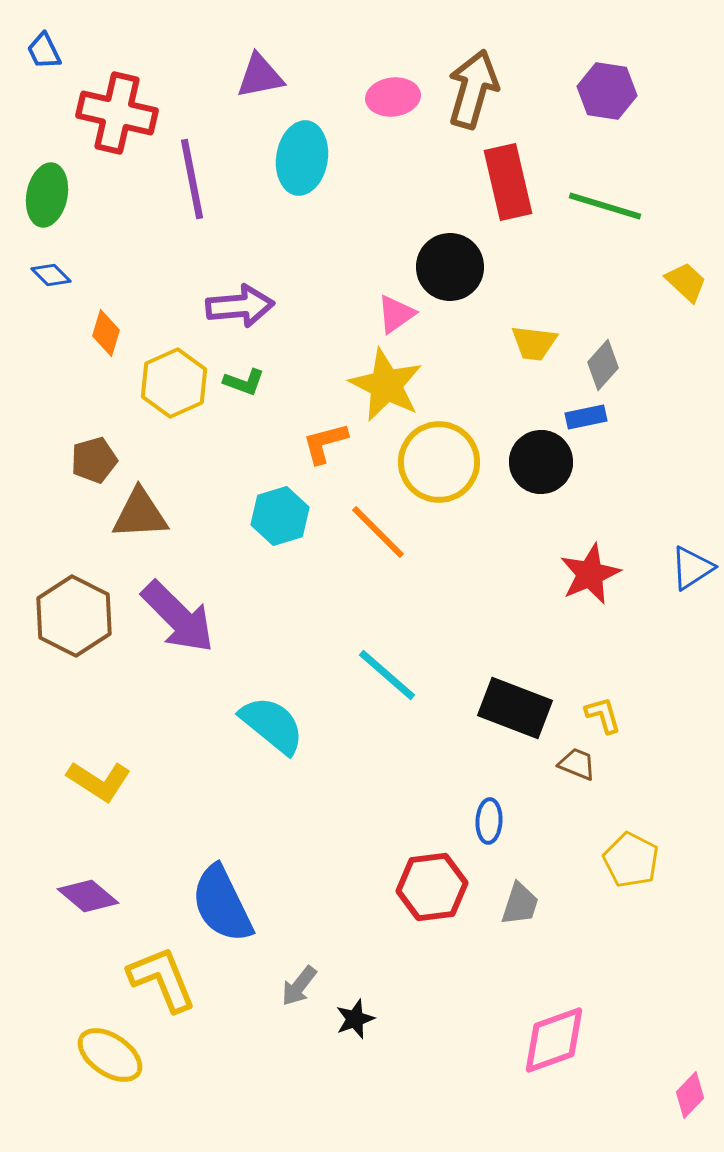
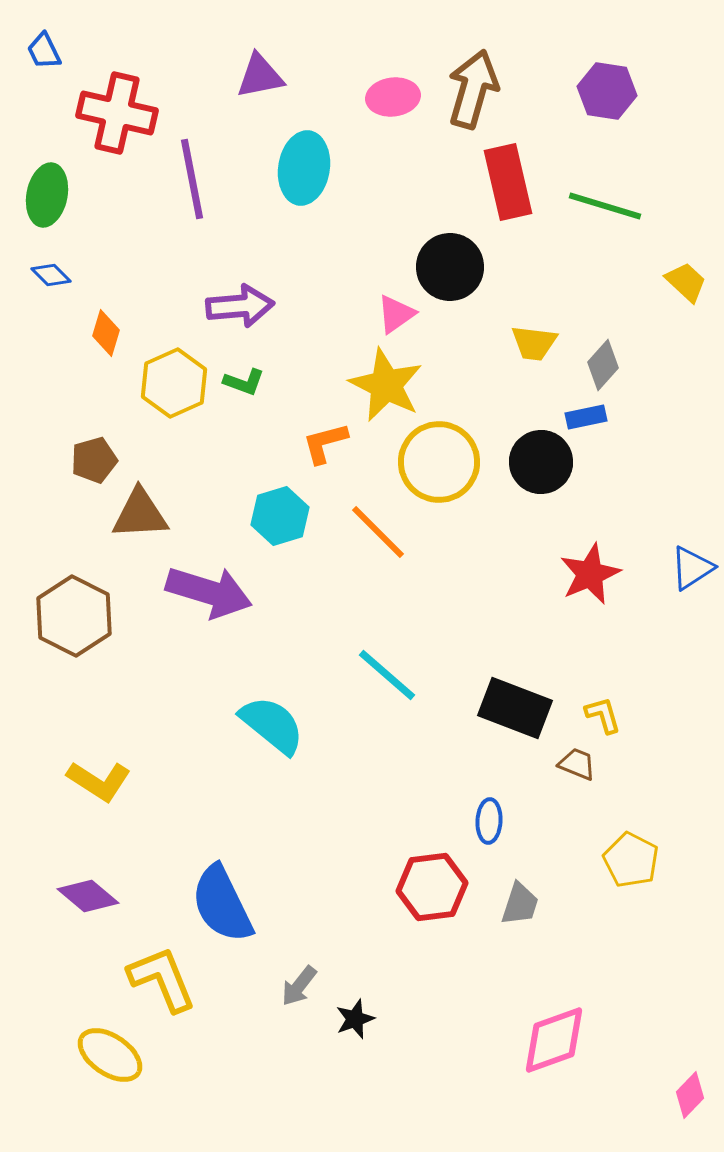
cyan ellipse at (302, 158): moved 2 px right, 10 px down
purple arrow at (178, 617): moved 31 px right, 25 px up; rotated 28 degrees counterclockwise
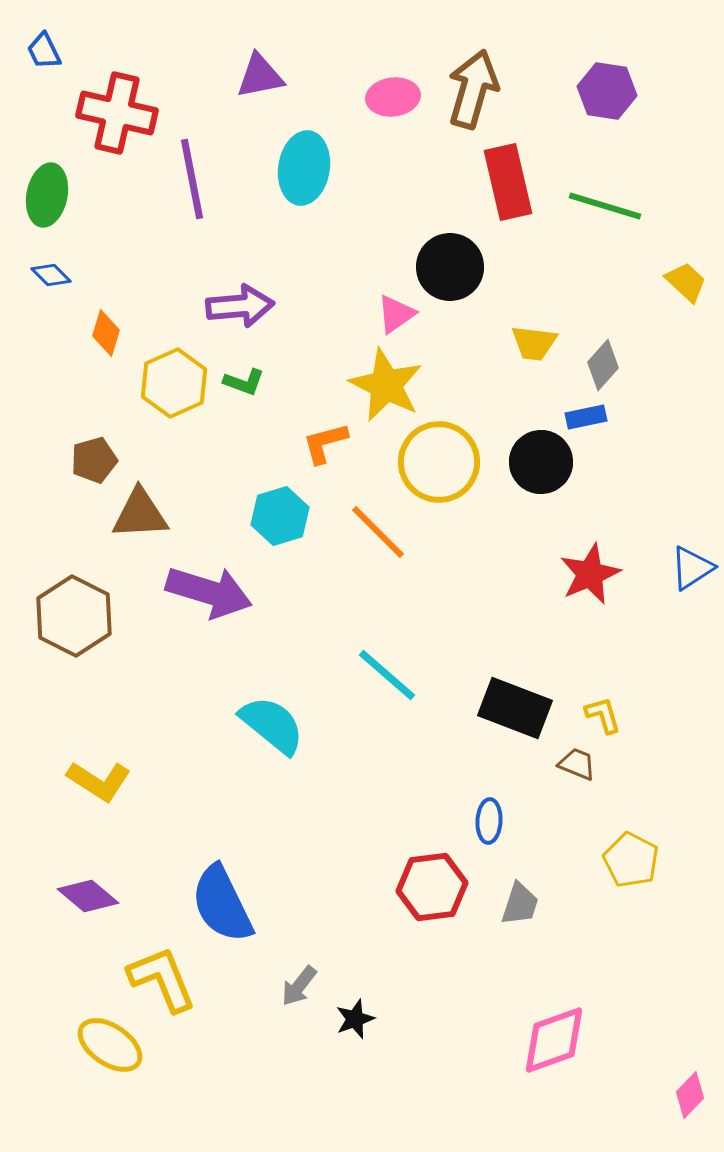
yellow ellipse at (110, 1055): moved 10 px up
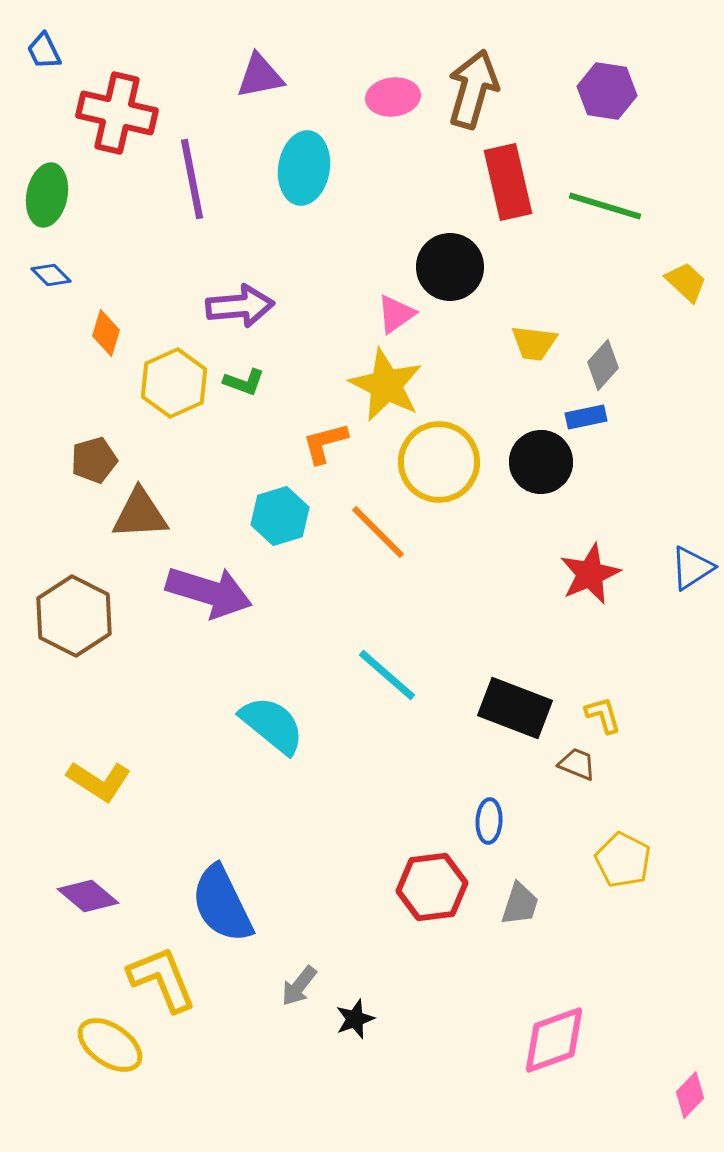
yellow pentagon at (631, 860): moved 8 px left
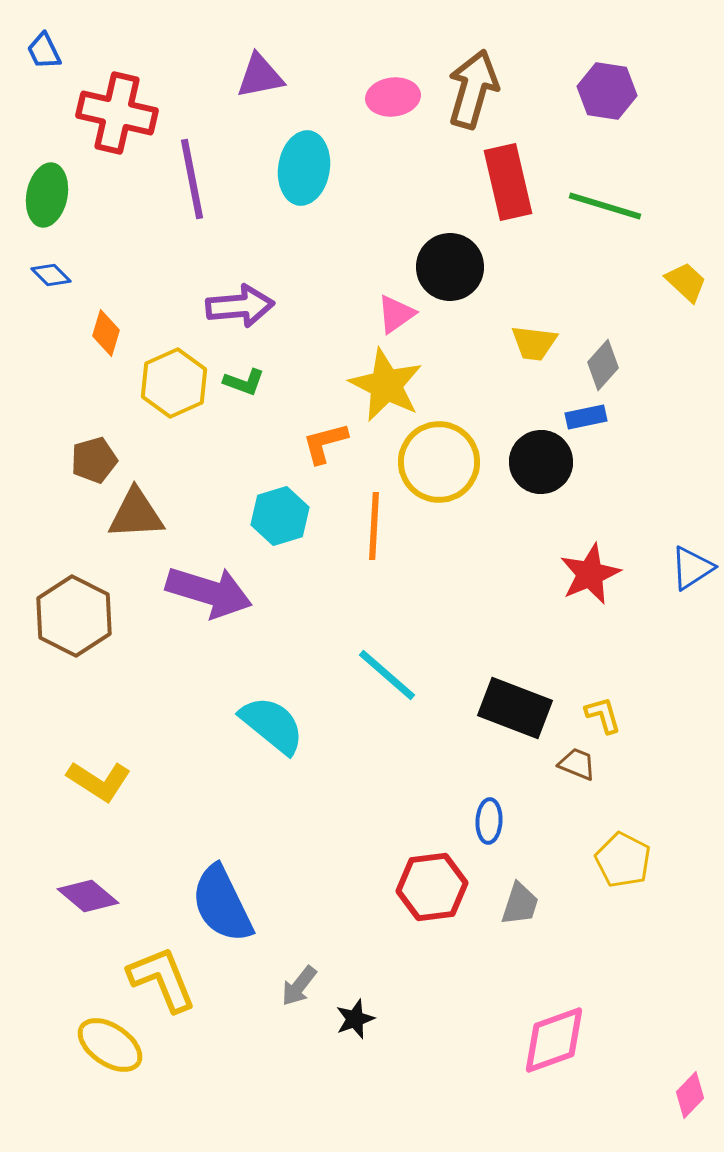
brown triangle at (140, 514): moved 4 px left
orange line at (378, 532): moved 4 px left, 6 px up; rotated 48 degrees clockwise
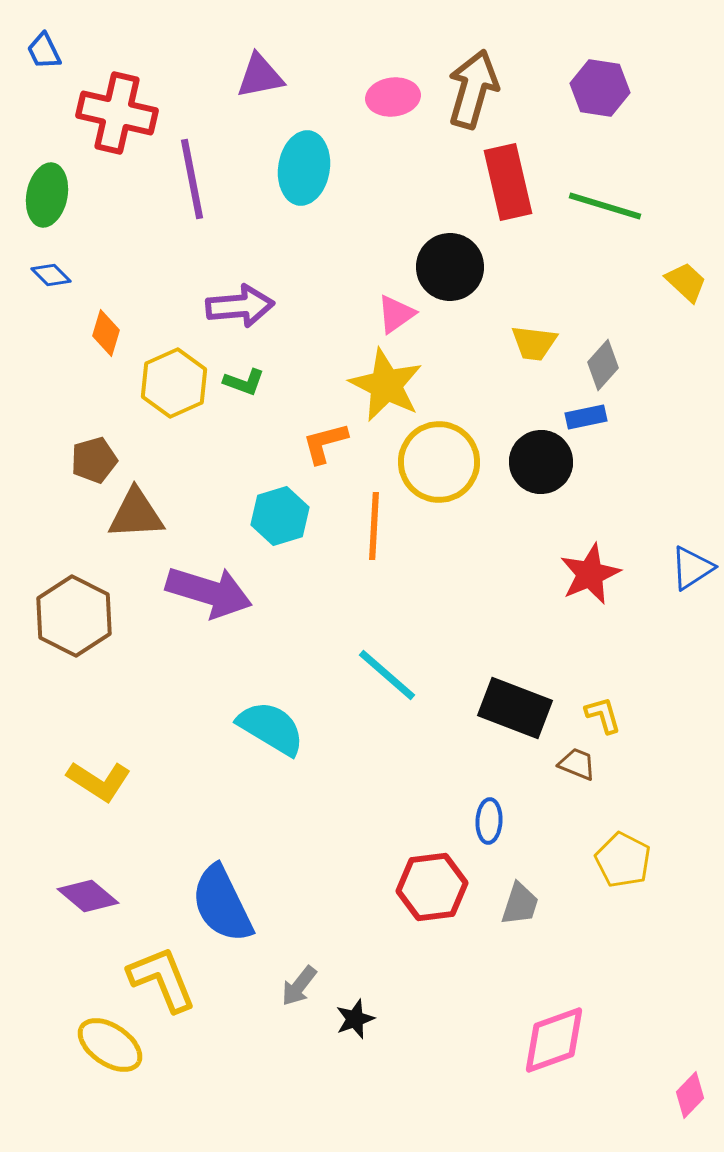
purple hexagon at (607, 91): moved 7 px left, 3 px up
cyan semicircle at (272, 725): moved 1 px left, 3 px down; rotated 8 degrees counterclockwise
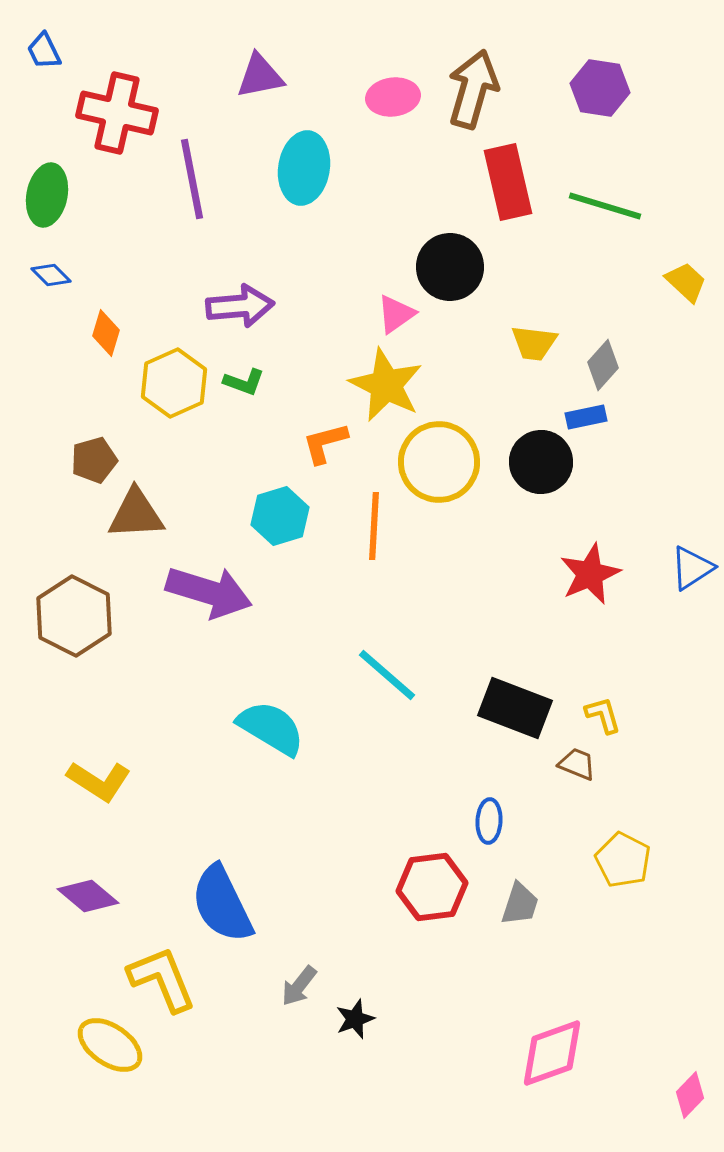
pink diamond at (554, 1040): moved 2 px left, 13 px down
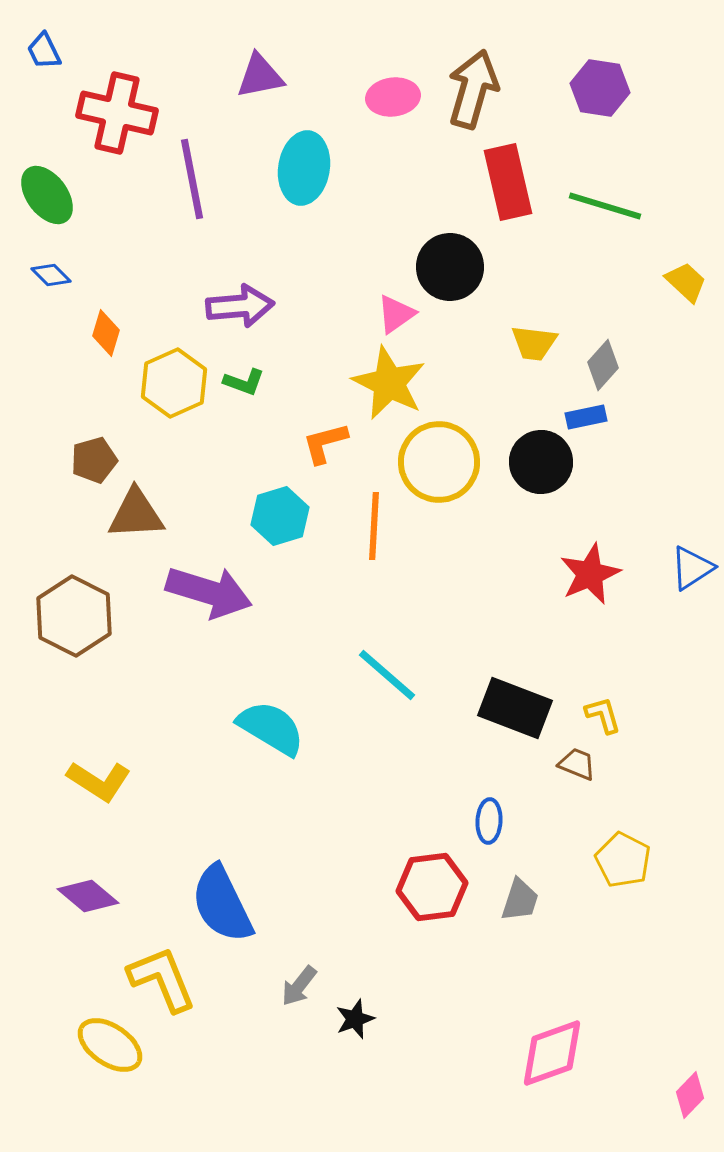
green ellipse at (47, 195): rotated 48 degrees counterclockwise
yellow star at (386, 385): moved 3 px right, 2 px up
gray trapezoid at (520, 904): moved 4 px up
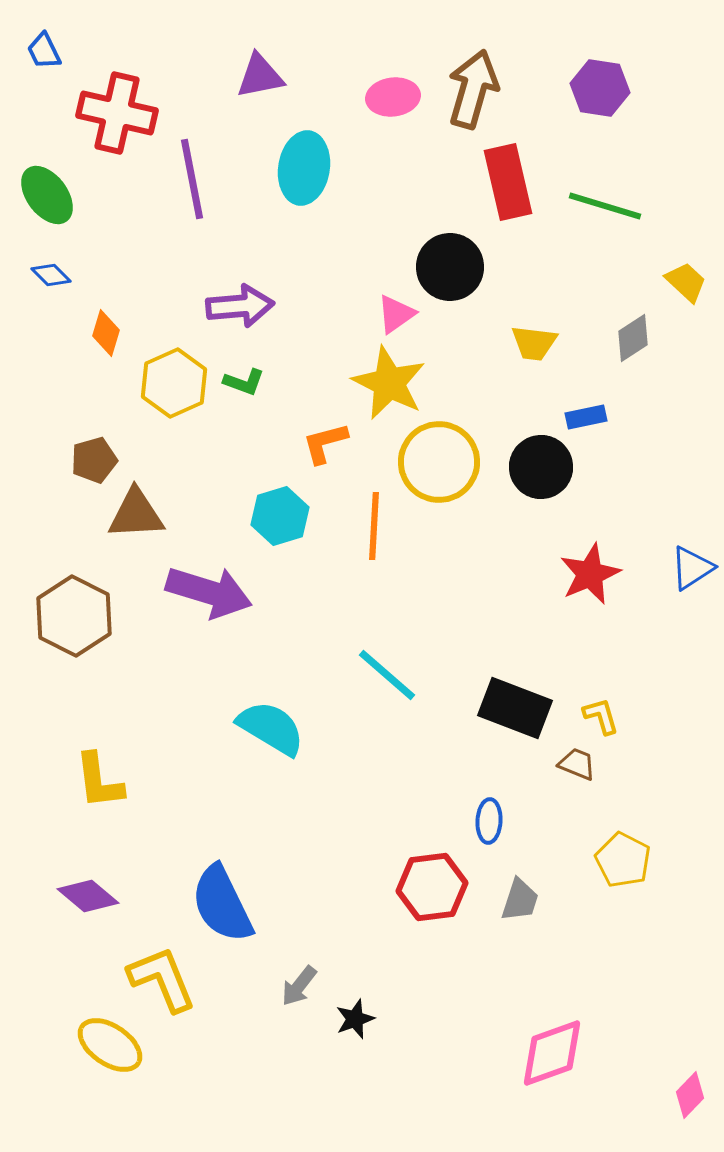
gray diamond at (603, 365): moved 30 px right, 27 px up; rotated 15 degrees clockwise
black circle at (541, 462): moved 5 px down
yellow L-shape at (603, 715): moved 2 px left, 1 px down
yellow L-shape at (99, 781): rotated 50 degrees clockwise
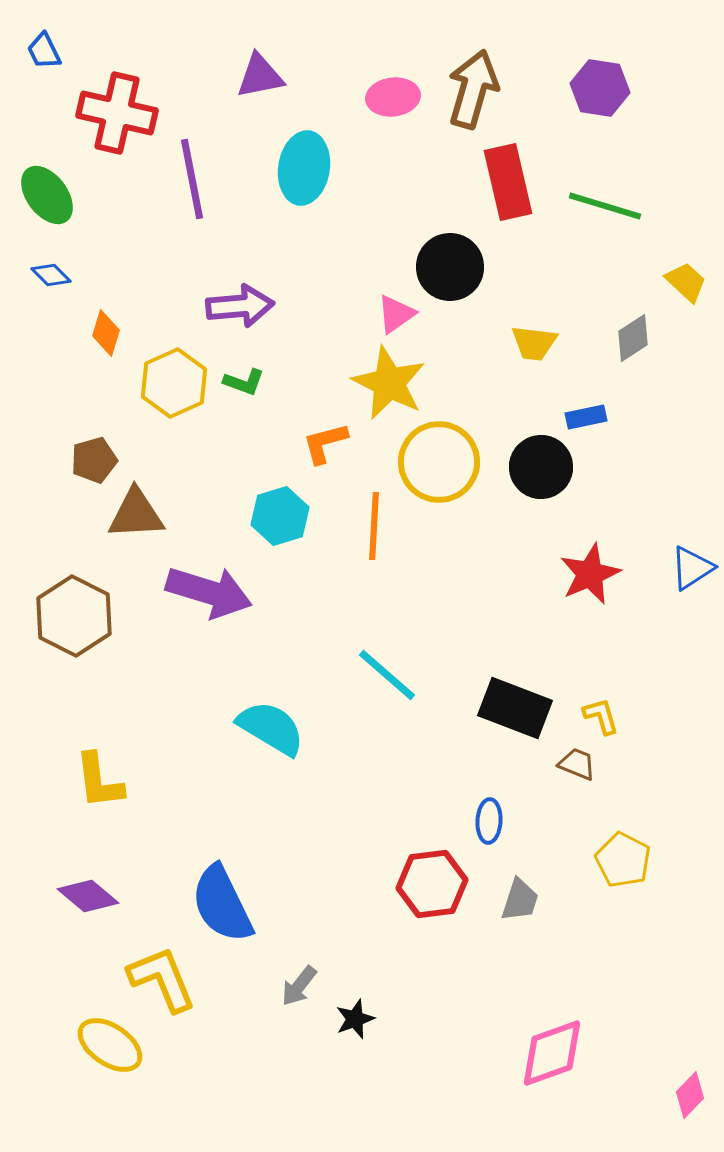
red hexagon at (432, 887): moved 3 px up
